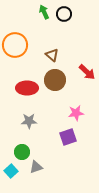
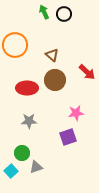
green circle: moved 1 px down
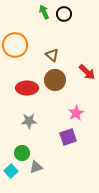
pink star: rotated 21 degrees counterclockwise
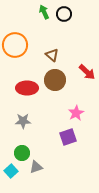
gray star: moved 6 px left
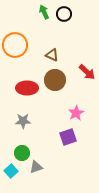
brown triangle: rotated 16 degrees counterclockwise
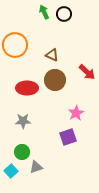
green circle: moved 1 px up
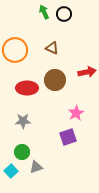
orange circle: moved 5 px down
brown triangle: moved 7 px up
red arrow: rotated 54 degrees counterclockwise
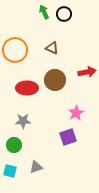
green circle: moved 8 px left, 7 px up
cyan square: moved 1 px left; rotated 32 degrees counterclockwise
